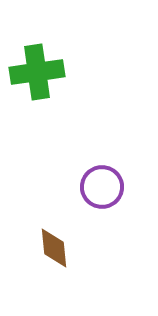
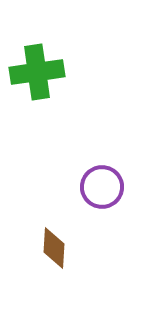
brown diamond: rotated 9 degrees clockwise
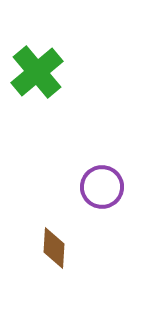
green cross: rotated 32 degrees counterclockwise
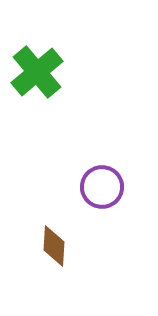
brown diamond: moved 2 px up
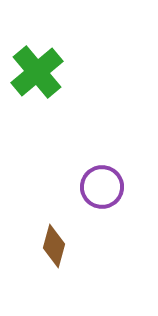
brown diamond: rotated 12 degrees clockwise
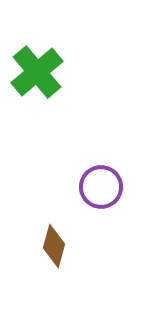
purple circle: moved 1 px left
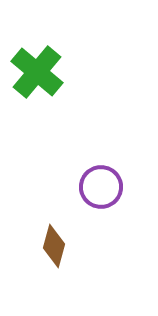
green cross: rotated 10 degrees counterclockwise
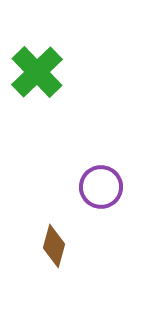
green cross: rotated 6 degrees clockwise
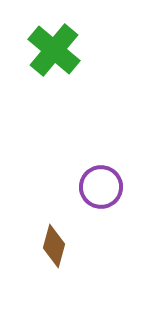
green cross: moved 17 px right, 22 px up; rotated 6 degrees counterclockwise
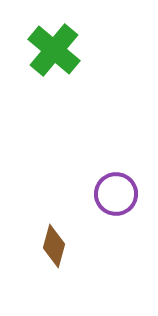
purple circle: moved 15 px right, 7 px down
